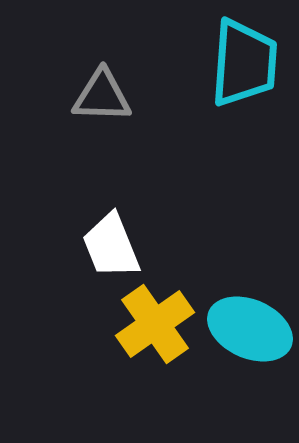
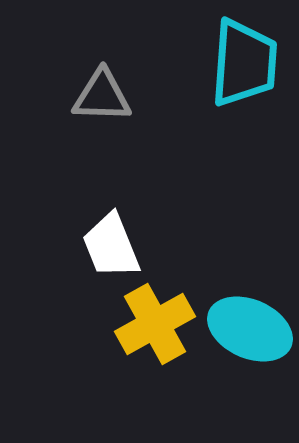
yellow cross: rotated 6 degrees clockwise
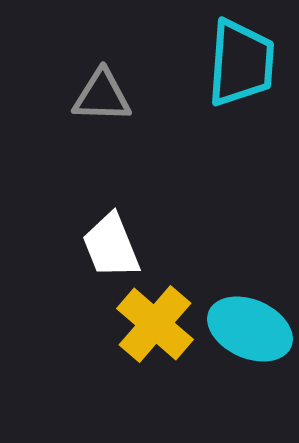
cyan trapezoid: moved 3 px left
yellow cross: rotated 20 degrees counterclockwise
